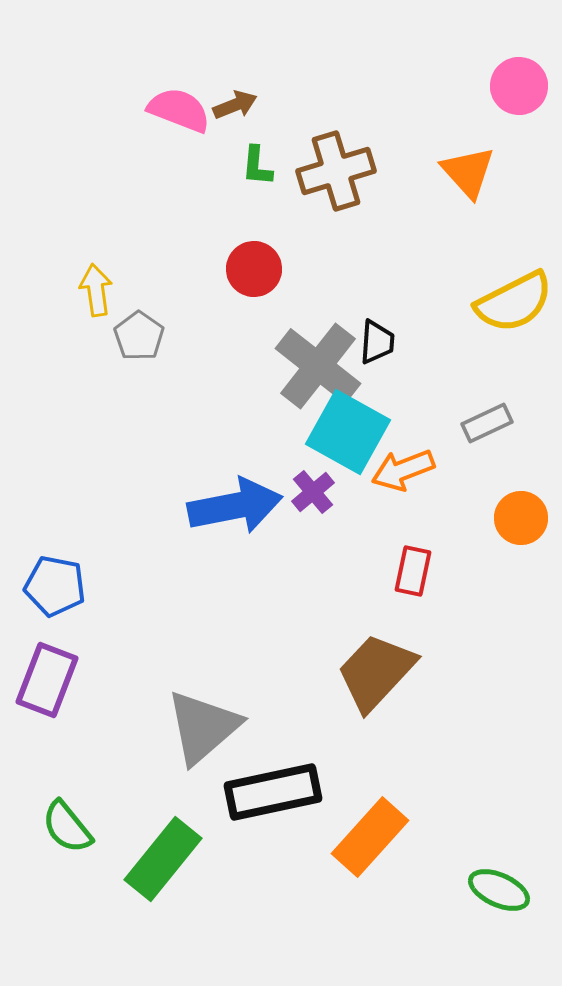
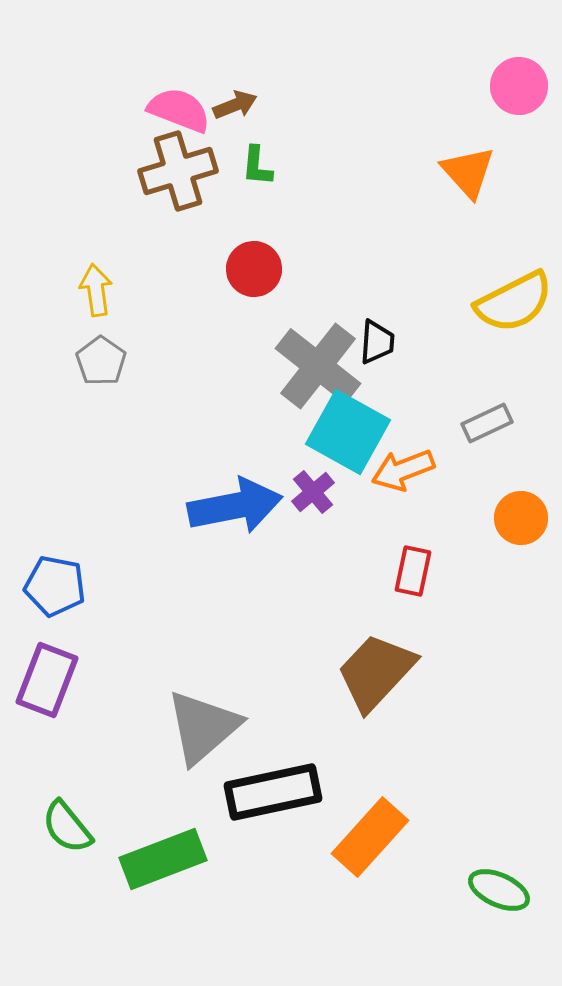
brown cross: moved 158 px left
gray pentagon: moved 38 px left, 25 px down
green rectangle: rotated 30 degrees clockwise
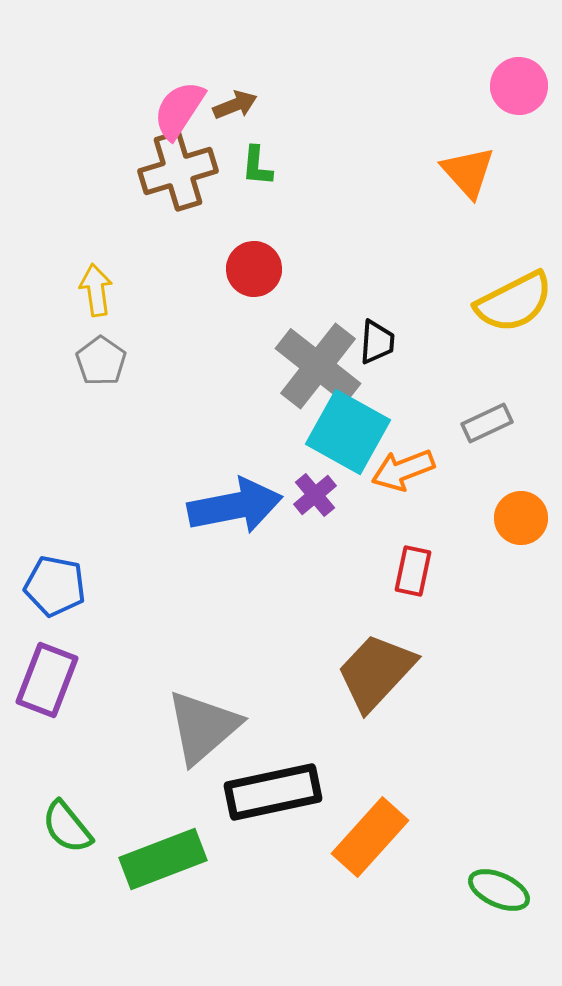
pink semicircle: rotated 78 degrees counterclockwise
purple cross: moved 2 px right, 3 px down
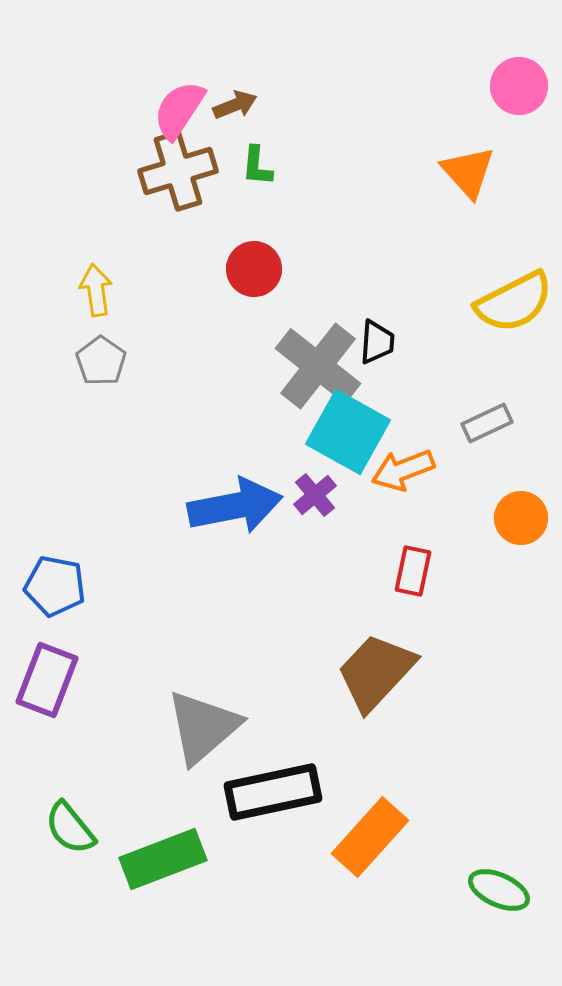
green semicircle: moved 3 px right, 1 px down
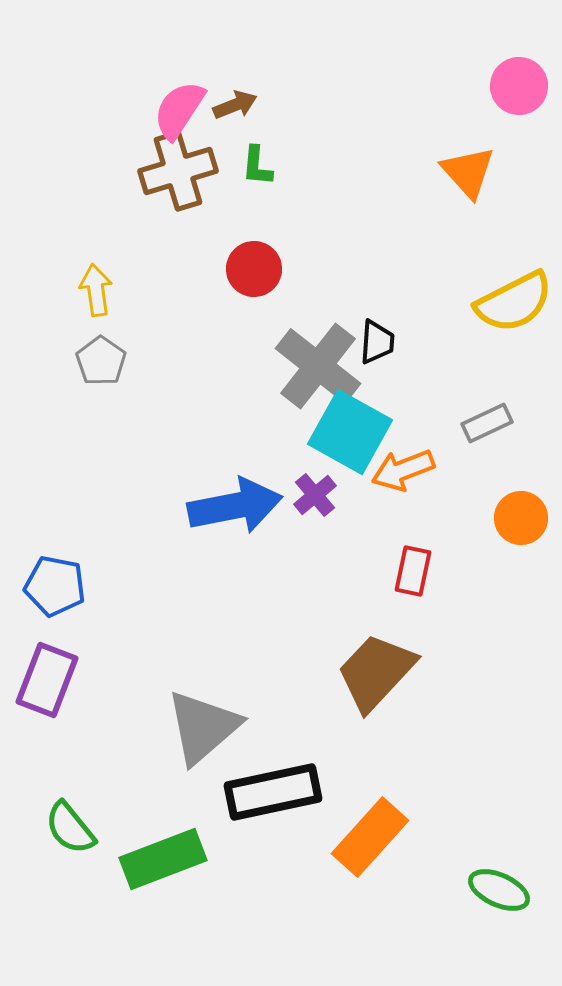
cyan square: moved 2 px right
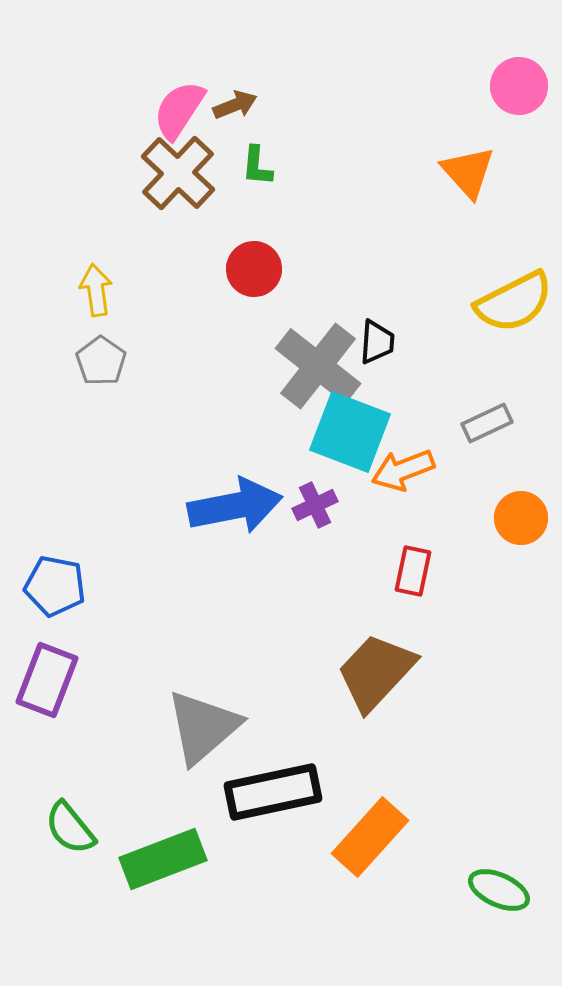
brown cross: moved 2 px down; rotated 30 degrees counterclockwise
cyan square: rotated 8 degrees counterclockwise
purple cross: moved 10 px down; rotated 15 degrees clockwise
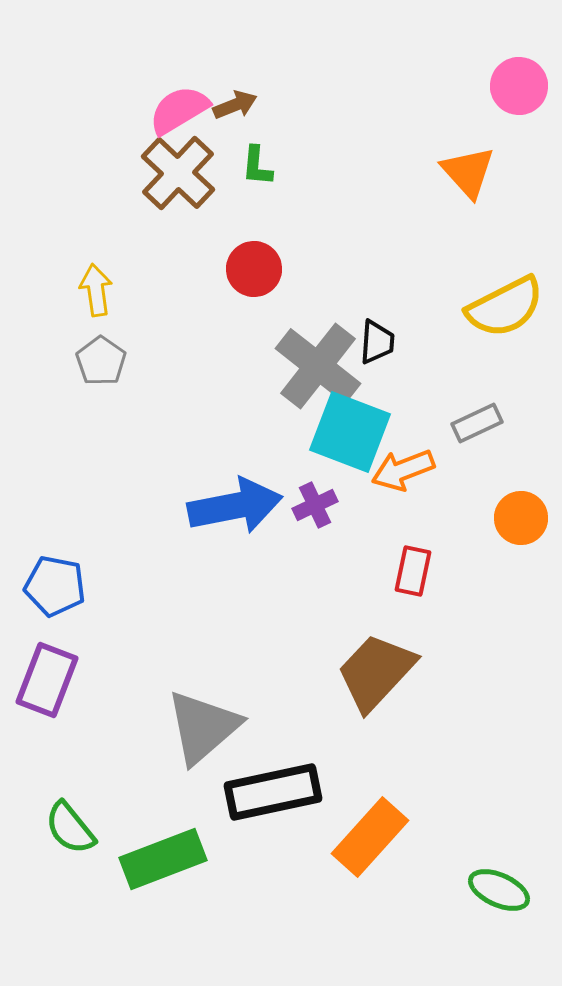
pink semicircle: rotated 26 degrees clockwise
yellow semicircle: moved 9 px left, 5 px down
gray rectangle: moved 10 px left
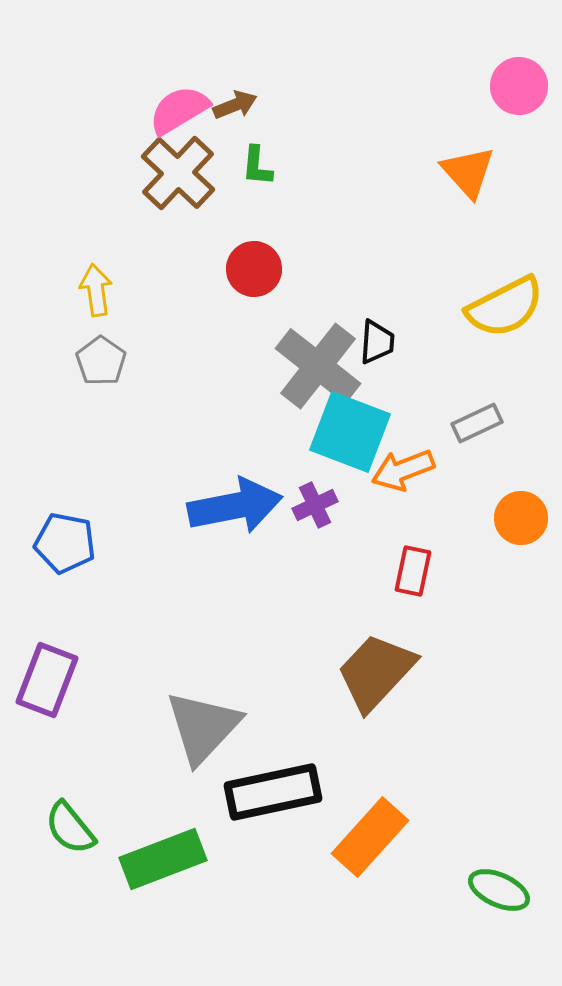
blue pentagon: moved 10 px right, 43 px up
gray triangle: rotated 6 degrees counterclockwise
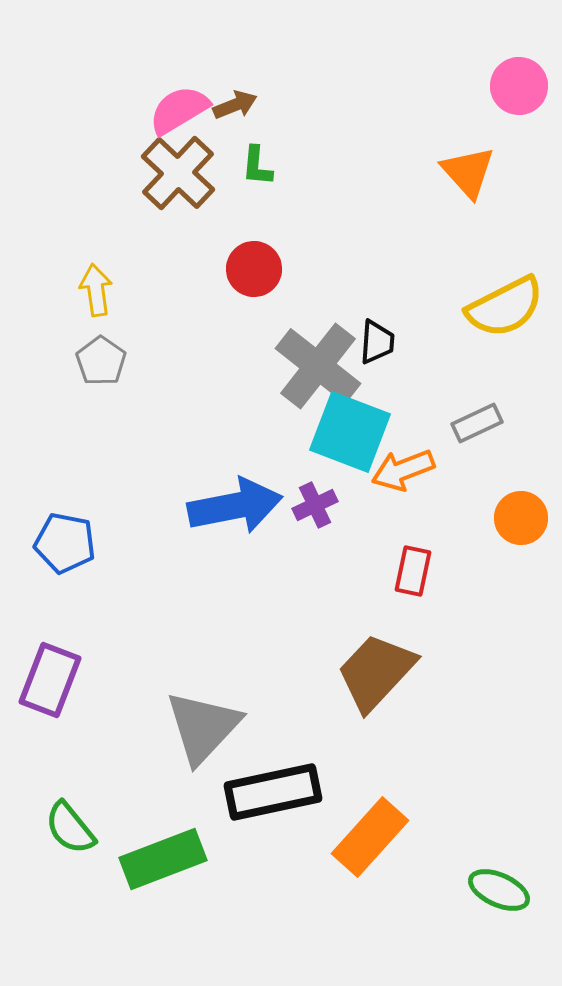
purple rectangle: moved 3 px right
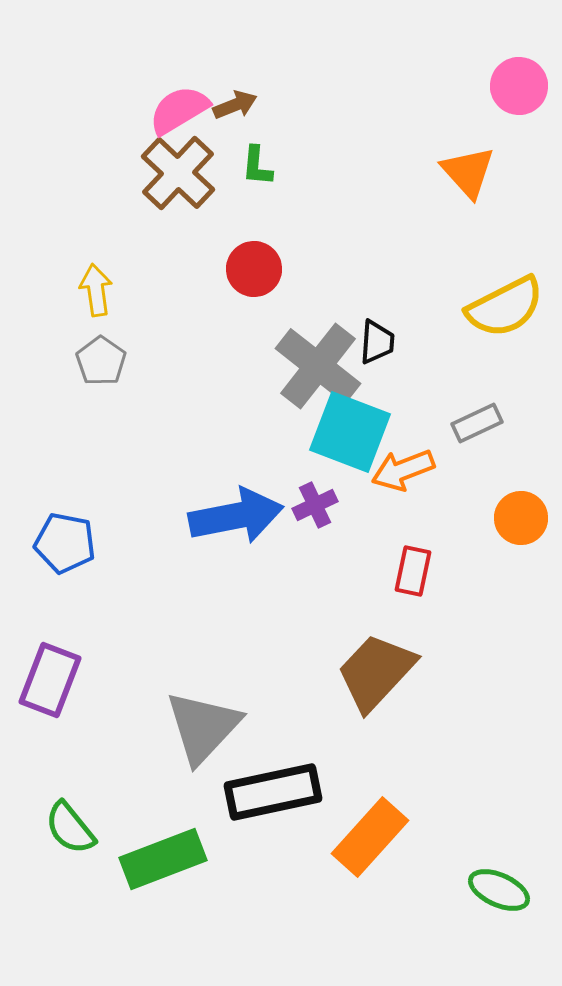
blue arrow: moved 1 px right, 10 px down
